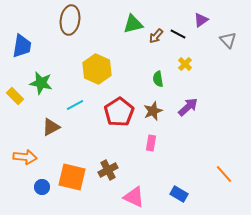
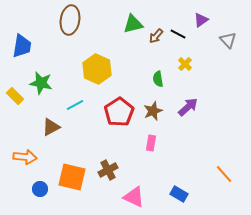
blue circle: moved 2 px left, 2 px down
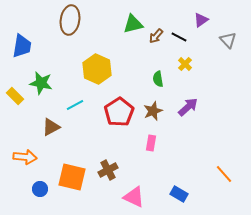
black line: moved 1 px right, 3 px down
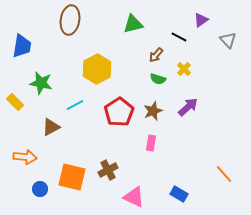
brown arrow: moved 19 px down
yellow cross: moved 1 px left, 5 px down
yellow hexagon: rotated 8 degrees clockwise
green semicircle: rotated 63 degrees counterclockwise
yellow rectangle: moved 6 px down
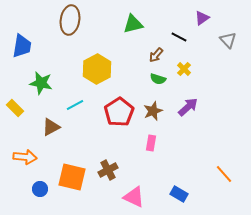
purple triangle: moved 1 px right, 2 px up
yellow rectangle: moved 6 px down
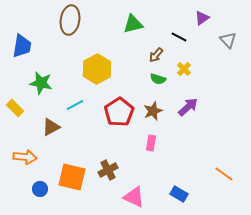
orange line: rotated 12 degrees counterclockwise
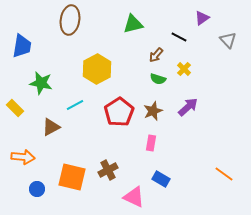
orange arrow: moved 2 px left
blue circle: moved 3 px left
blue rectangle: moved 18 px left, 15 px up
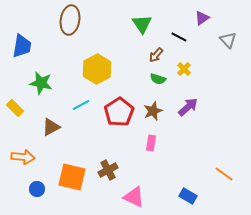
green triangle: moved 9 px right; rotated 50 degrees counterclockwise
cyan line: moved 6 px right
blue rectangle: moved 27 px right, 17 px down
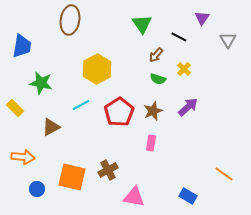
purple triangle: rotated 21 degrees counterclockwise
gray triangle: rotated 12 degrees clockwise
pink triangle: rotated 15 degrees counterclockwise
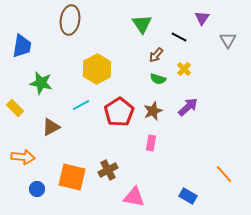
orange line: rotated 12 degrees clockwise
